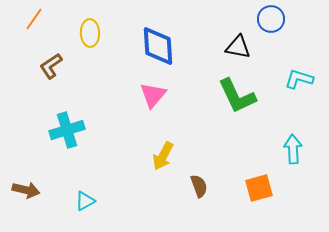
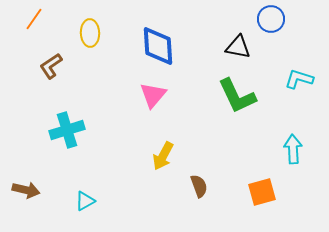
orange square: moved 3 px right, 4 px down
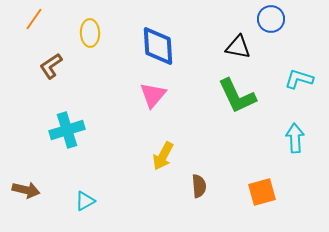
cyan arrow: moved 2 px right, 11 px up
brown semicircle: rotated 15 degrees clockwise
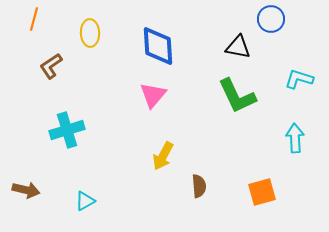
orange line: rotated 20 degrees counterclockwise
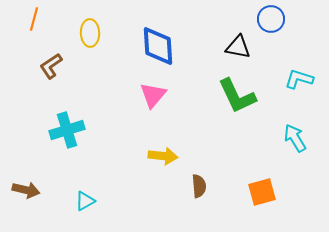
cyan arrow: rotated 28 degrees counterclockwise
yellow arrow: rotated 112 degrees counterclockwise
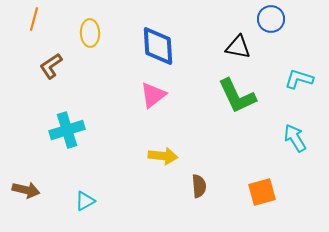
pink triangle: rotated 12 degrees clockwise
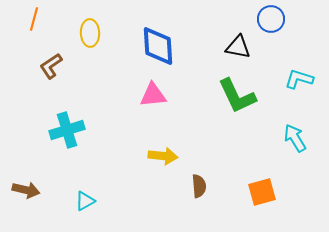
pink triangle: rotated 32 degrees clockwise
